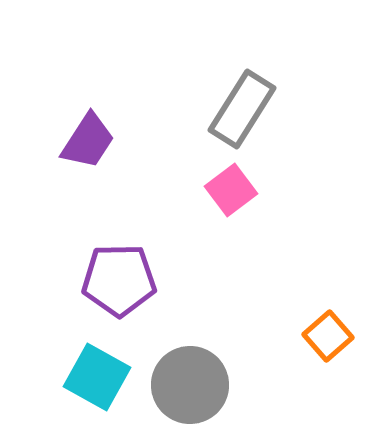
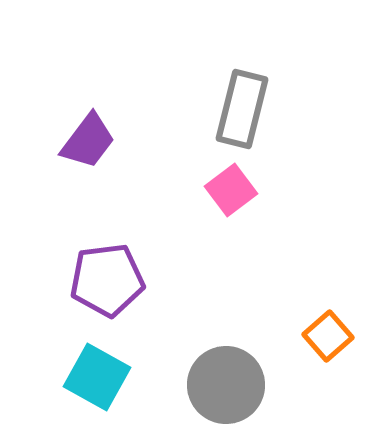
gray rectangle: rotated 18 degrees counterclockwise
purple trapezoid: rotated 4 degrees clockwise
purple pentagon: moved 12 px left; rotated 6 degrees counterclockwise
gray circle: moved 36 px right
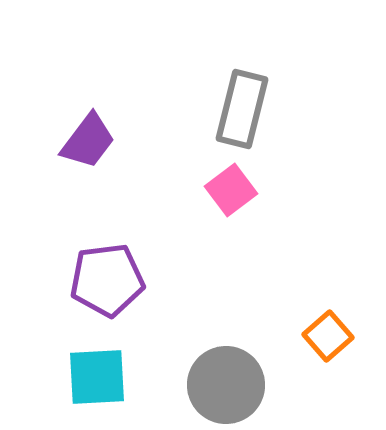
cyan square: rotated 32 degrees counterclockwise
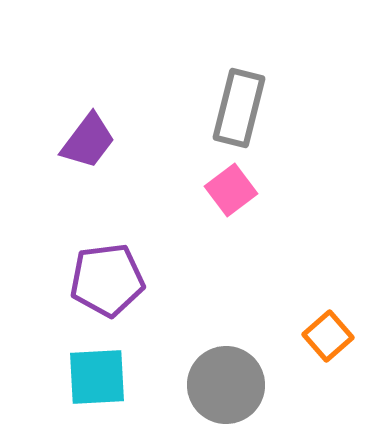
gray rectangle: moved 3 px left, 1 px up
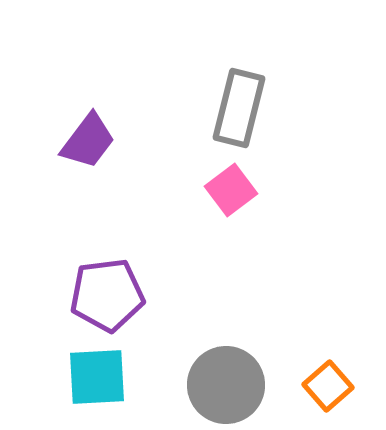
purple pentagon: moved 15 px down
orange square: moved 50 px down
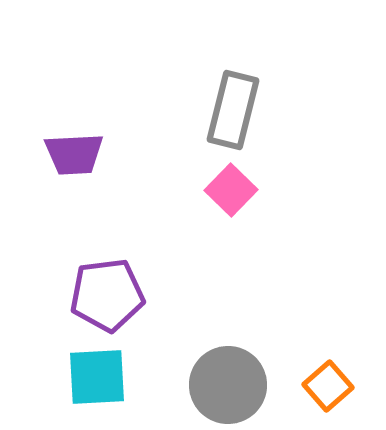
gray rectangle: moved 6 px left, 2 px down
purple trapezoid: moved 14 px left, 13 px down; rotated 50 degrees clockwise
pink square: rotated 9 degrees counterclockwise
gray circle: moved 2 px right
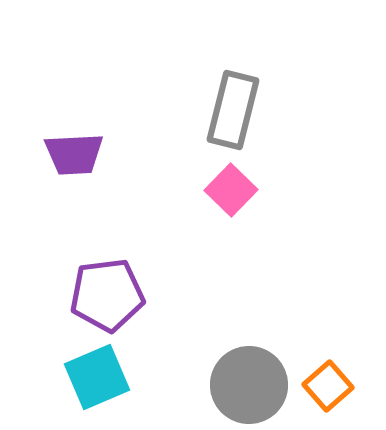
cyan square: rotated 20 degrees counterclockwise
gray circle: moved 21 px right
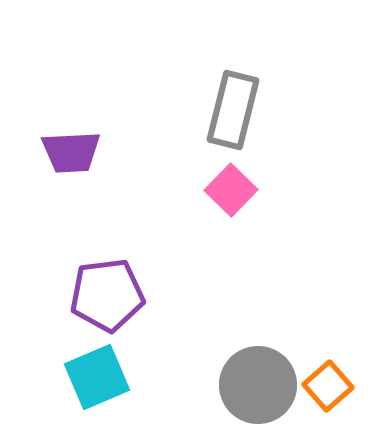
purple trapezoid: moved 3 px left, 2 px up
gray circle: moved 9 px right
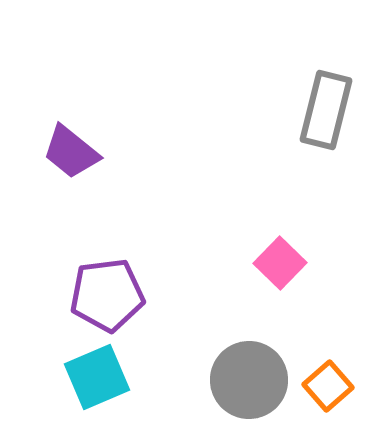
gray rectangle: moved 93 px right
purple trapezoid: rotated 42 degrees clockwise
pink square: moved 49 px right, 73 px down
gray circle: moved 9 px left, 5 px up
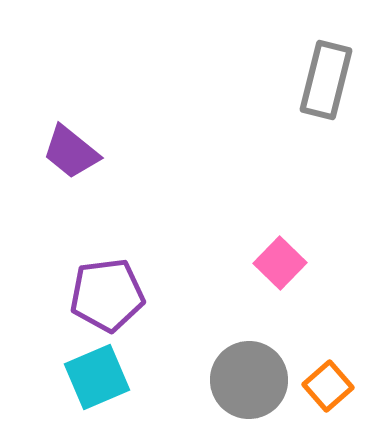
gray rectangle: moved 30 px up
